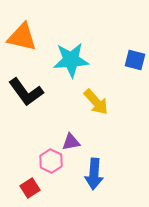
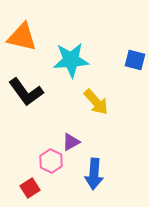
purple triangle: rotated 18 degrees counterclockwise
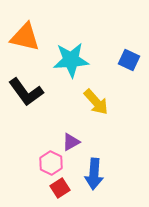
orange triangle: moved 3 px right
blue square: moved 6 px left; rotated 10 degrees clockwise
pink hexagon: moved 2 px down
red square: moved 30 px right
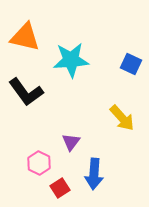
blue square: moved 2 px right, 4 px down
yellow arrow: moved 26 px right, 16 px down
purple triangle: rotated 24 degrees counterclockwise
pink hexagon: moved 12 px left
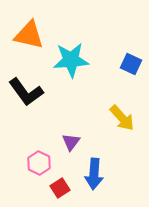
orange triangle: moved 4 px right, 2 px up
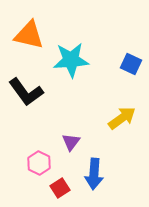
yellow arrow: rotated 84 degrees counterclockwise
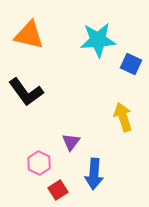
cyan star: moved 27 px right, 20 px up
yellow arrow: moved 1 px right, 1 px up; rotated 72 degrees counterclockwise
red square: moved 2 px left, 2 px down
